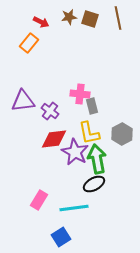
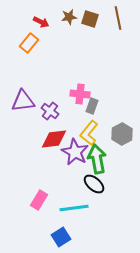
gray rectangle: rotated 35 degrees clockwise
yellow L-shape: rotated 50 degrees clockwise
black ellipse: rotated 70 degrees clockwise
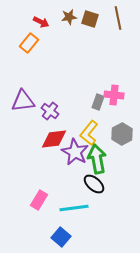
pink cross: moved 34 px right, 1 px down
gray rectangle: moved 6 px right, 4 px up
blue square: rotated 18 degrees counterclockwise
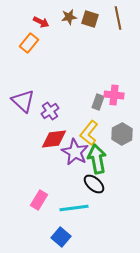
purple triangle: rotated 50 degrees clockwise
purple cross: rotated 18 degrees clockwise
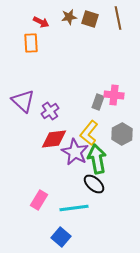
orange rectangle: moved 2 px right; rotated 42 degrees counterclockwise
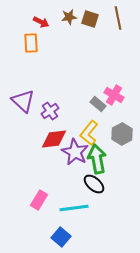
pink cross: rotated 24 degrees clockwise
gray rectangle: moved 2 px down; rotated 70 degrees counterclockwise
